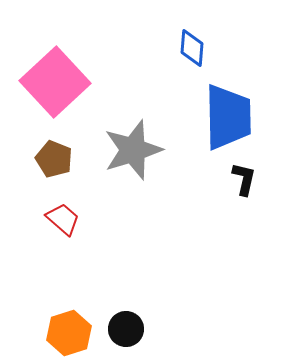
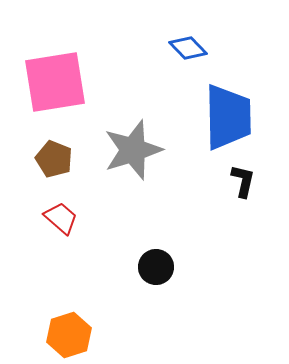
blue diamond: moved 4 px left; rotated 48 degrees counterclockwise
pink square: rotated 34 degrees clockwise
black L-shape: moved 1 px left, 2 px down
red trapezoid: moved 2 px left, 1 px up
black circle: moved 30 px right, 62 px up
orange hexagon: moved 2 px down
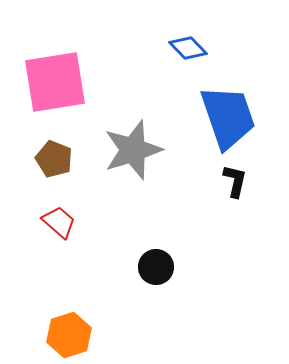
blue trapezoid: rotated 18 degrees counterclockwise
black L-shape: moved 8 px left
red trapezoid: moved 2 px left, 4 px down
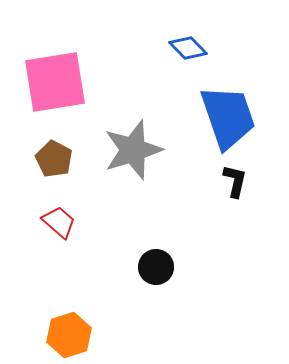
brown pentagon: rotated 6 degrees clockwise
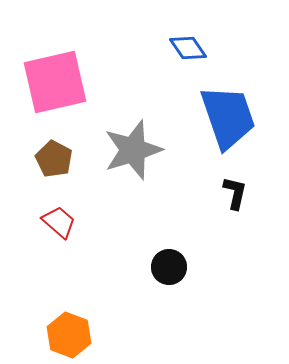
blue diamond: rotated 9 degrees clockwise
pink square: rotated 4 degrees counterclockwise
black L-shape: moved 12 px down
black circle: moved 13 px right
orange hexagon: rotated 21 degrees counterclockwise
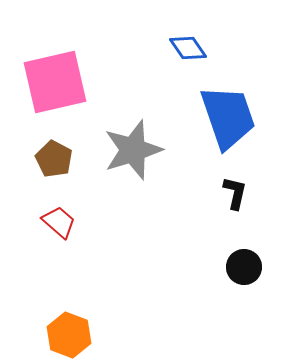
black circle: moved 75 px right
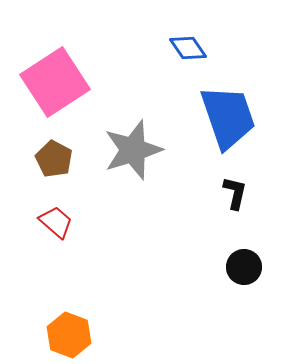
pink square: rotated 20 degrees counterclockwise
red trapezoid: moved 3 px left
